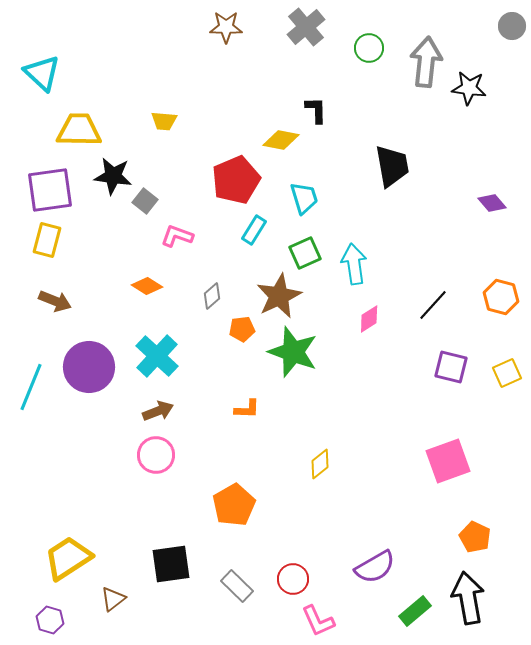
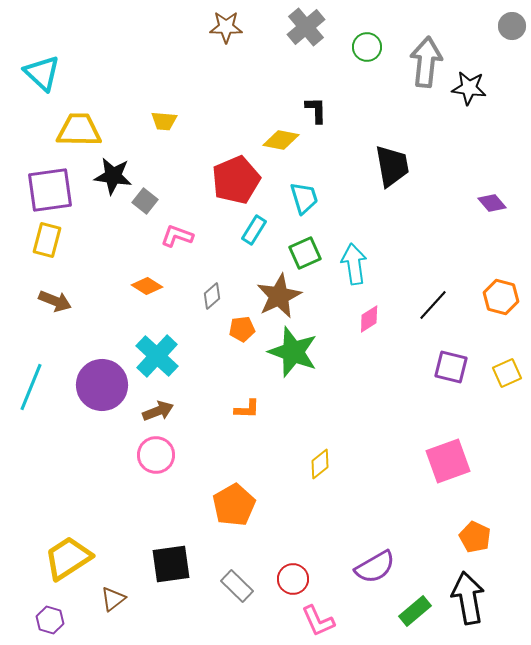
green circle at (369, 48): moved 2 px left, 1 px up
purple circle at (89, 367): moved 13 px right, 18 px down
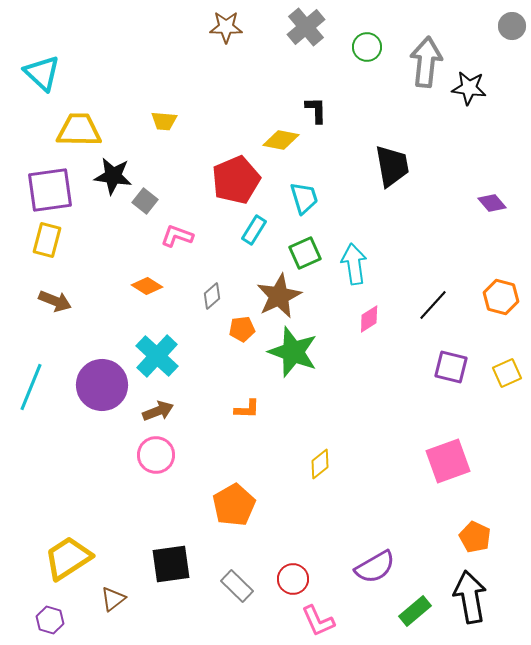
black arrow at (468, 598): moved 2 px right, 1 px up
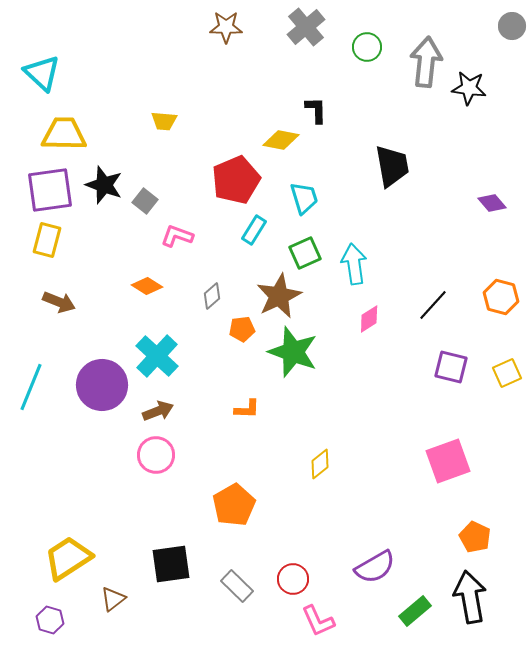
yellow trapezoid at (79, 130): moved 15 px left, 4 px down
black star at (113, 176): moved 9 px left, 9 px down; rotated 12 degrees clockwise
brown arrow at (55, 301): moved 4 px right, 1 px down
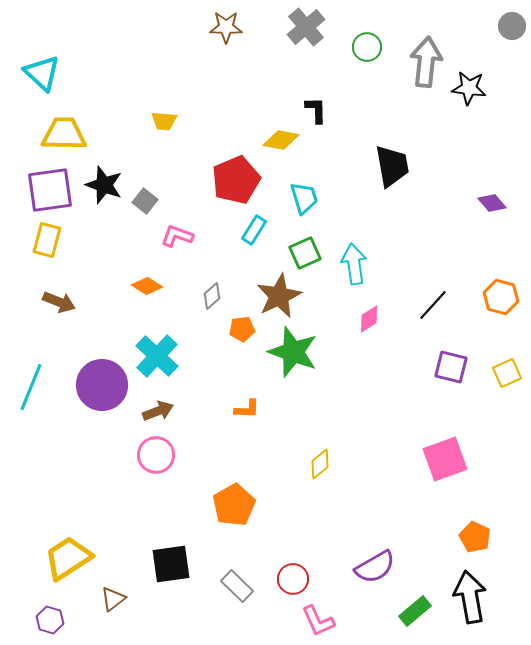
pink square at (448, 461): moved 3 px left, 2 px up
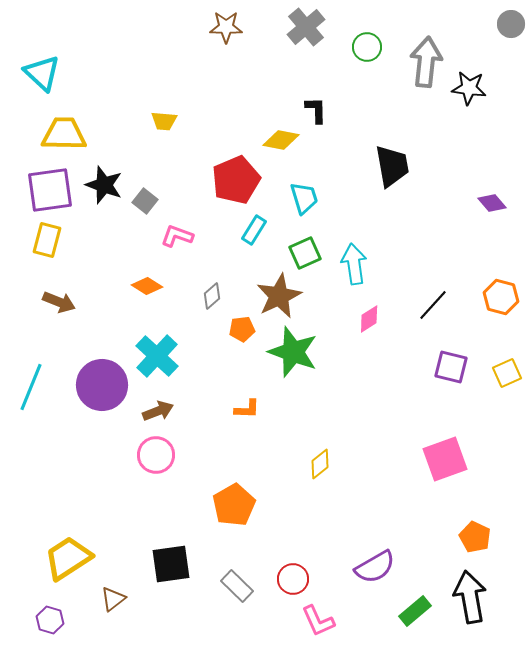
gray circle at (512, 26): moved 1 px left, 2 px up
